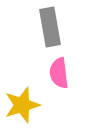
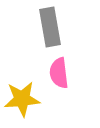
yellow star: moved 6 px up; rotated 12 degrees clockwise
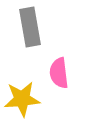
gray rectangle: moved 20 px left
